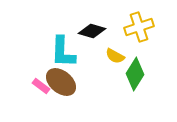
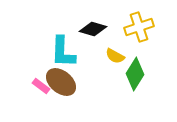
black diamond: moved 1 px right, 2 px up
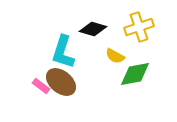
cyan L-shape: rotated 16 degrees clockwise
green diamond: rotated 48 degrees clockwise
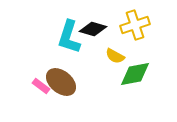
yellow cross: moved 4 px left, 2 px up
cyan L-shape: moved 6 px right, 15 px up
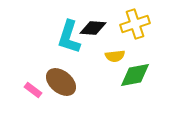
yellow cross: moved 1 px up
black diamond: moved 1 px up; rotated 12 degrees counterclockwise
yellow semicircle: rotated 36 degrees counterclockwise
green diamond: moved 1 px down
pink rectangle: moved 8 px left, 4 px down
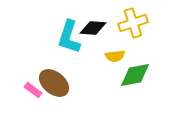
yellow cross: moved 2 px left, 1 px up
brown ellipse: moved 7 px left, 1 px down
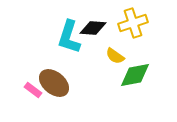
yellow semicircle: rotated 42 degrees clockwise
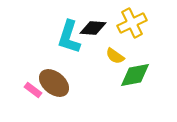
yellow cross: moved 1 px left; rotated 8 degrees counterclockwise
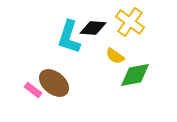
yellow cross: moved 2 px left, 1 px up; rotated 28 degrees counterclockwise
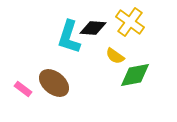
pink rectangle: moved 10 px left, 1 px up
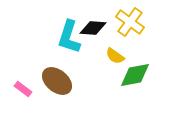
brown ellipse: moved 3 px right, 2 px up
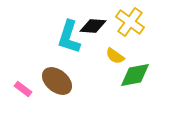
black diamond: moved 2 px up
